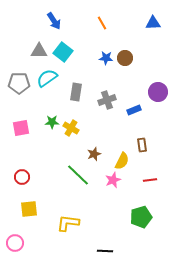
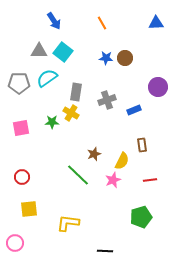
blue triangle: moved 3 px right
purple circle: moved 5 px up
yellow cross: moved 15 px up
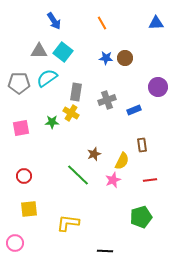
red circle: moved 2 px right, 1 px up
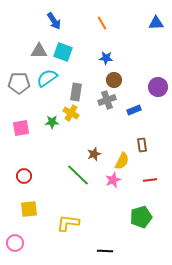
cyan square: rotated 18 degrees counterclockwise
brown circle: moved 11 px left, 22 px down
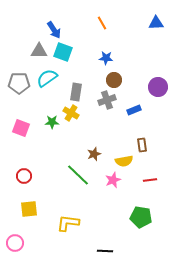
blue arrow: moved 9 px down
pink square: rotated 30 degrees clockwise
yellow semicircle: moved 2 px right; rotated 54 degrees clockwise
green pentagon: rotated 25 degrees clockwise
